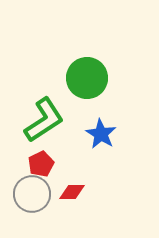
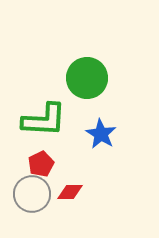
green L-shape: rotated 36 degrees clockwise
red diamond: moved 2 px left
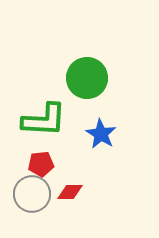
red pentagon: rotated 20 degrees clockwise
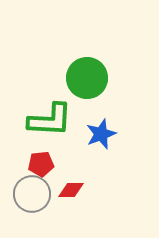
green L-shape: moved 6 px right
blue star: rotated 20 degrees clockwise
red diamond: moved 1 px right, 2 px up
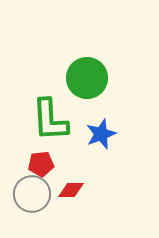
green L-shape: rotated 84 degrees clockwise
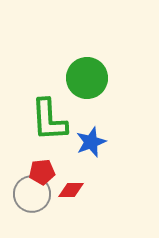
green L-shape: moved 1 px left
blue star: moved 10 px left, 8 px down
red pentagon: moved 1 px right, 8 px down
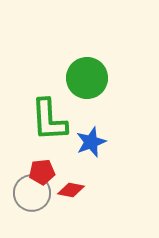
red diamond: rotated 12 degrees clockwise
gray circle: moved 1 px up
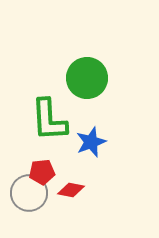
gray circle: moved 3 px left
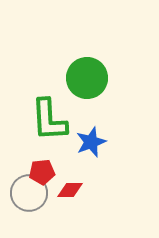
red diamond: moved 1 px left; rotated 12 degrees counterclockwise
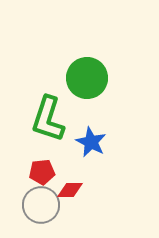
green L-shape: moved 1 px left, 1 px up; rotated 21 degrees clockwise
blue star: rotated 24 degrees counterclockwise
gray circle: moved 12 px right, 12 px down
